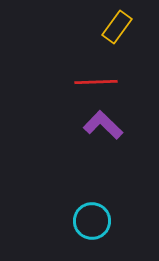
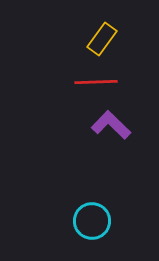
yellow rectangle: moved 15 px left, 12 px down
purple L-shape: moved 8 px right
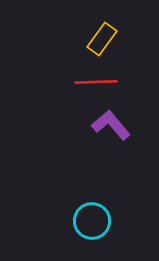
purple L-shape: rotated 6 degrees clockwise
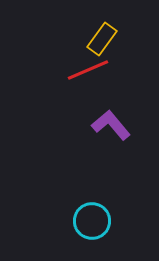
red line: moved 8 px left, 12 px up; rotated 21 degrees counterclockwise
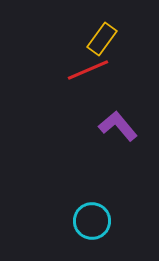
purple L-shape: moved 7 px right, 1 px down
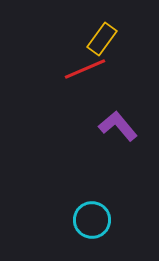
red line: moved 3 px left, 1 px up
cyan circle: moved 1 px up
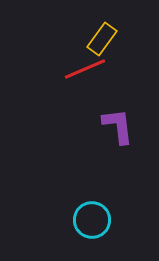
purple L-shape: rotated 33 degrees clockwise
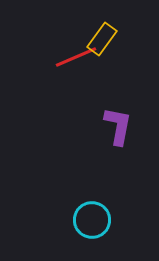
red line: moved 9 px left, 12 px up
purple L-shape: rotated 18 degrees clockwise
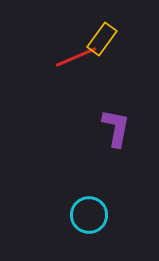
purple L-shape: moved 2 px left, 2 px down
cyan circle: moved 3 px left, 5 px up
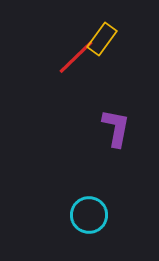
red line: rotated 21 degrees counterclockwise
